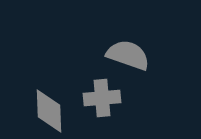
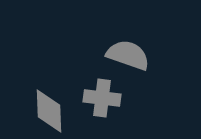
gray cross: rotated 12 degrees clockwise
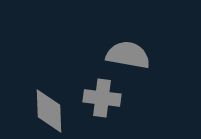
gray semicircle: rotated 9 degrees counterclockwise
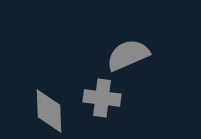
gray semicircle: rotated 33 degrees counterclockwise
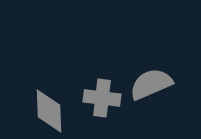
gray semicircle: moved 23 px right, 29 px down
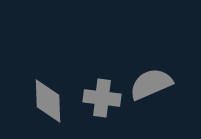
gray diamond: moved 1 px left, 10 px up
